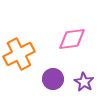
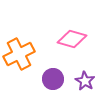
pink diamond: rotated 24 degrees clockwise
purple star: moved 1 px right, 1 px up
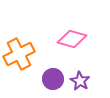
purple star: moved 5 px left
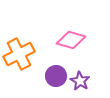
pink diamond: moved 1 px left, 1 px down
purple circle: moved 3 px right, 3 px up
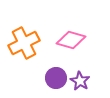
orange cross: moved 5 px right, 11 px up
purple circle: moved 2 px down
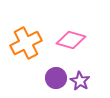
orange cross: moved 2 px right
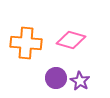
orange cross: rotated 32 degrees clockwise
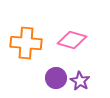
pink diamond: moved 1 px right
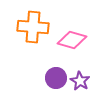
orange cross: moved 7 px right, 16 px up
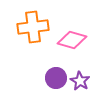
orange cross: rotated 12 degrees counterclockwise
